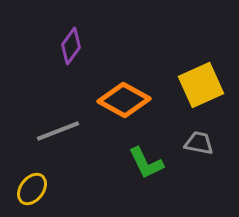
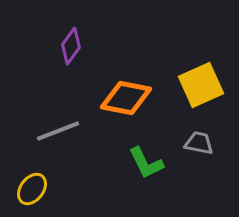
orange diamond: moved 2 px right, 2 px up; rotated 18 degrees counterclockwise
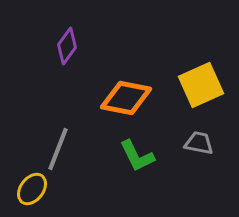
purple diamond: moved 4 px left
gray line: moved 18 px down; rotated 48 degrees counterclockwise
green L-shape: moved 9 px left, 7 px up
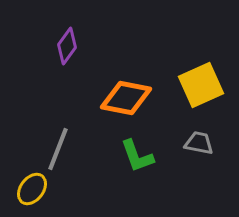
green L-shape: rotated 6 degrees clockwise
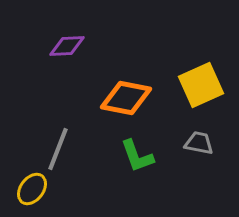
purple diamond: rotated 51 degrees clockwise
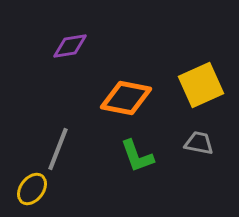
purple diamond: moved 3 px right; rotated 6 degrees counterclockwise
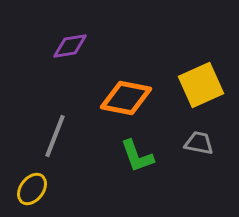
gray line: moved 3 px left, 13 px up
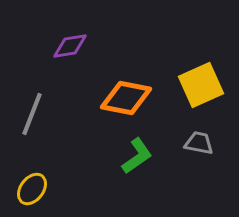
gray line: moved 23 px left, 22 px up
green L-shape: rotated 105 degrees counterclockwise
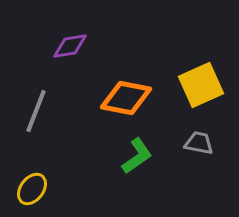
gray line: moved 4 px right, 3 px up
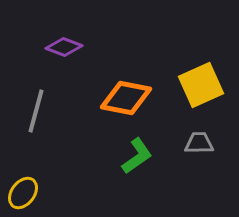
purple diamond: moved 6 px left, 1 px down; rotated 30 degrees clockwise
gray line: rotated 6 degrees counterclockwise
gray trapezoid: rotated 12 degrees counterclockwise
yellow ellipse: moved 9 px left, 4 px down
